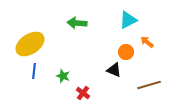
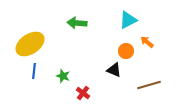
orange circle: moved 1 px up
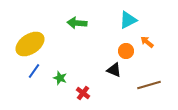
blue line: rotated 28 degrees clockwise
green star: moved 3 px left, 2 px down
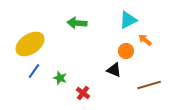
orange arrow: moved 2 px left, 2 px up
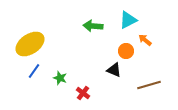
green arrow: moved 16 px right, 3 px down
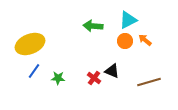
yellow ellipse: rotated 12 degrees clockwise
orange circle: moved 1 px left, 10 px up
black triangle: moved 2 px left, 1 px down
green star: moved 2 px left; rotated 16 degrees counterclockwise
brown line: moved 3 px up
red cross: moved 11 px right, 15 px up
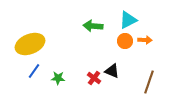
orange arrow: rotated 144 degrees clockwise
brown line: rotated 55 degrees counterclockwise
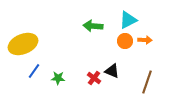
yellow ellipse: moved 7 px left
brown line: moved 2 px left
